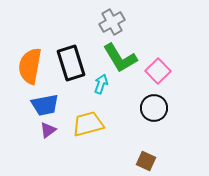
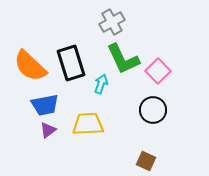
green L-shape: moved 3 px right, 1 px down; rotated 6 degrees clockwise
orange semicircle: rotated 57 degrees counterclockwise
black circle: moved 1 px left, 2 px down
yellow trapezoid: rotated 12 degrees clockwise
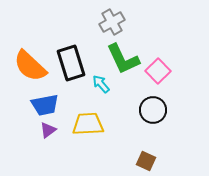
cyan arrow: rotated 60 degrees counterclockwise
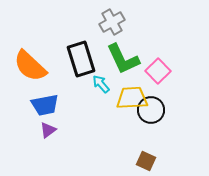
black rectangle: moved 10 px right, 4 px up
black circle: moved 2 px left
yellow trapezoid: moved 44 px right, 26 px up
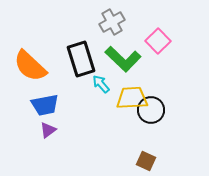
green L-shape: rotated 21 degrees counterclockwise
pink square: moved 30 px up
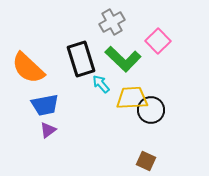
orange semicircle: moved 2 px left, 2 px down
